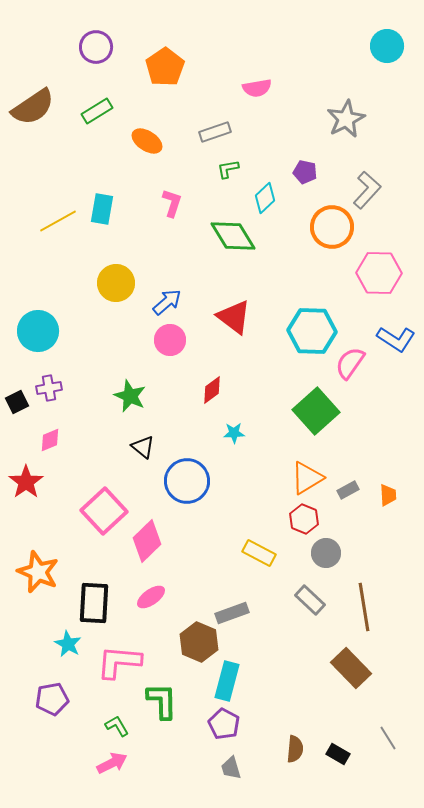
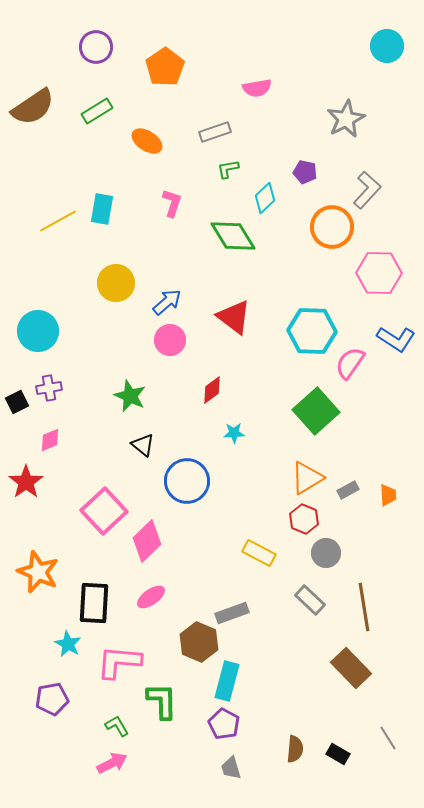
black triangle at (143, 447): moved 2 px up
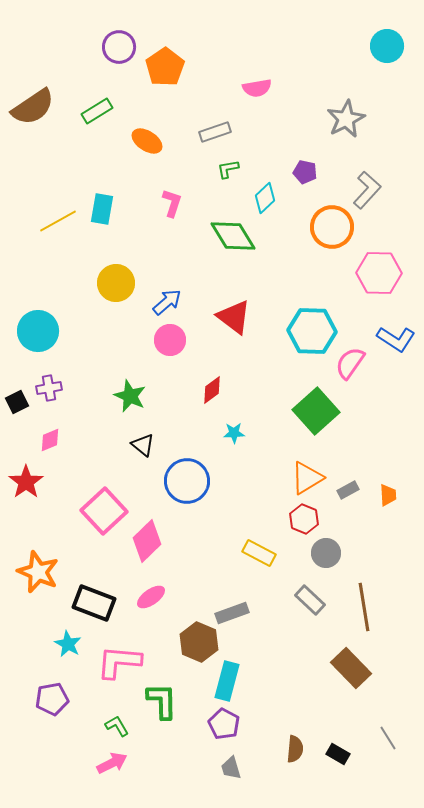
purple circle at (96, 47): moved 23 px right
black rectangle at (94, 603): rotated 72 degrees counterclockwise
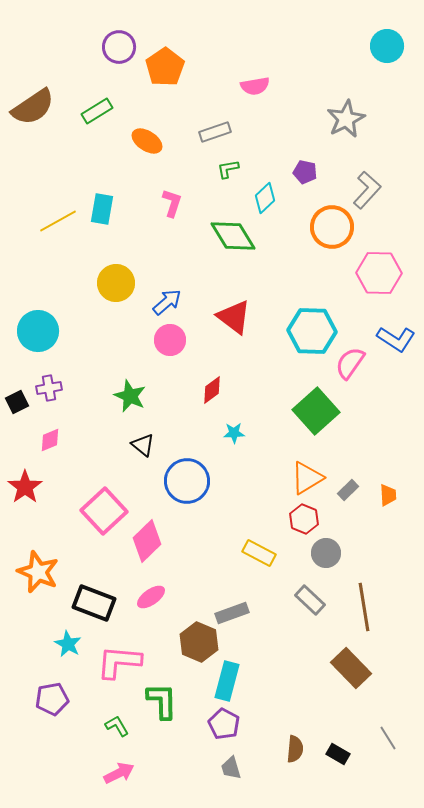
pink semicircle at (257, 88): moved 2 px left, 2 px up
red star at (26, 482): moved 1 px left, 5 px down
gray rectangle at (348, 490): rotated 15 degrees counterclockwise
pink arrow at (112, 763): moved 7 px right, 10 px down
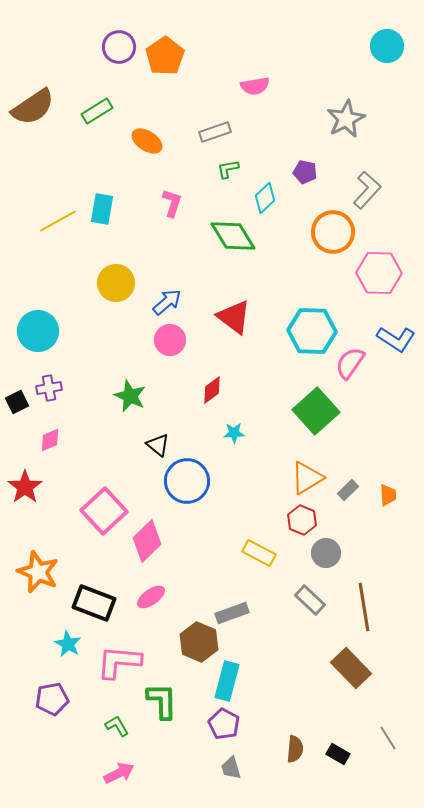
orange pentagon at (165, 67): moved 11 px up
orange circle at (332, 227): moved 1 px right, 5 px down
black triangle at (143, 445): moved 15 px right
red hexagon at (304, 519): moved 2 px left, 1 px down
